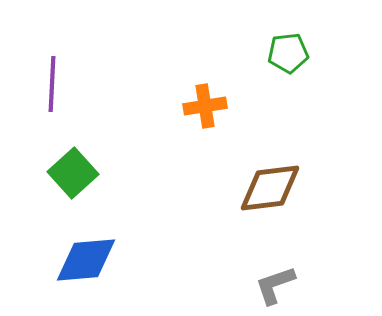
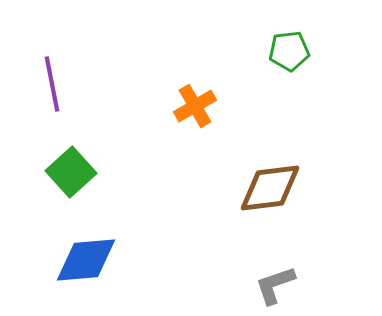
green pentagon: moved 1 px right, 2 px up
purple line: rotated 14 degrees counterclockwise
orange cross: moved 10 px left; rotated 21 degrees counterclockwise
green square: moved 2 px left, 1 px up
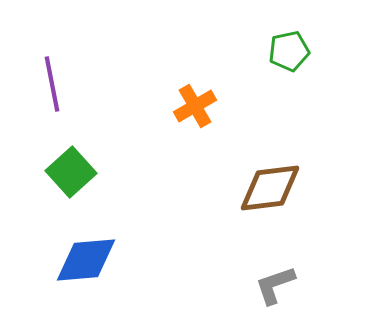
green pentagon: rotated 6 degrees counterclockwise
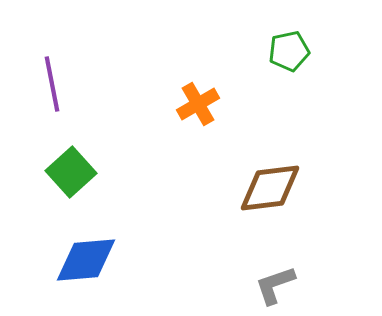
orange cross: moved 3 px right, 2 px up
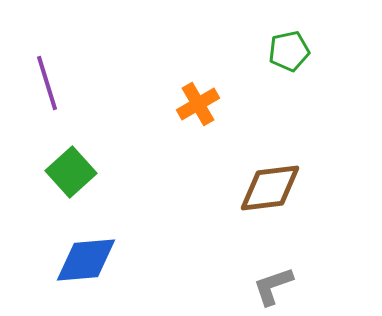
purple line: moved 5 px left, 1 px up; rotated 6 degrees counterclockwise
gray L-shape: moved 2 px left, 1 px down
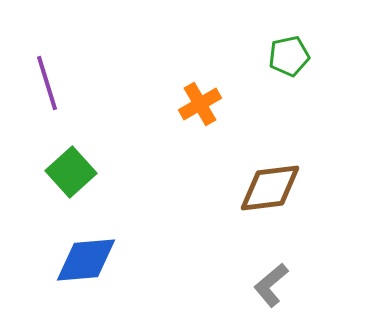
green pentagon: moved 5 px down
orange cross: moved 2 px right
gray L-shape: moved 2 px left, 1 px up; rotated 21 degrees counterclockwise
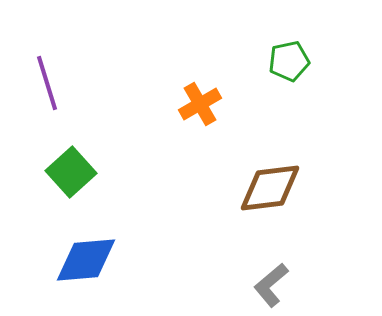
green pentagon: moved 5 px down
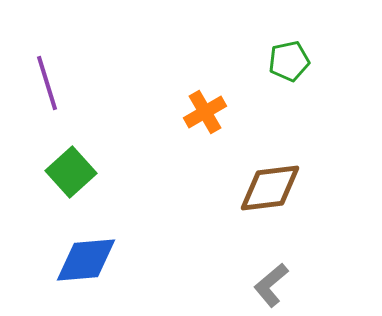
orange cross: moved 5 px right, 8 px down
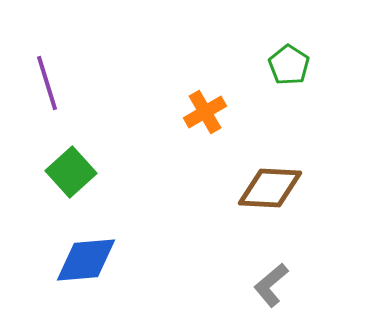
green pentagon: moved 4 px down; rotated 27 degrees counterclockwise
brown diamond: rotated 10 degrees clockwise
